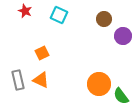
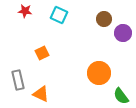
red star: rotated 16 degrees counterclockwise
purple circle: moved 3 px up
orange triangle: moved 14 px down
orange circle: moved 11 px up
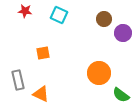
orange square: moved 1 px right; rotated 16 degrees clockwise
green semicircle: moved 1 px up; rotated 18 degrees counterclockwise
